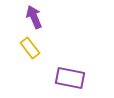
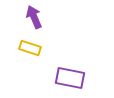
yellow rectangle: rotated 35 degrees counterclockwise
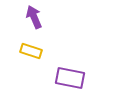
yellow rectangle: moved 1 px right, 3 px down
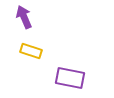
purple arrow: moved 10 px left
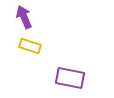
yellow rectangle: moved 1 px left, 5 px up
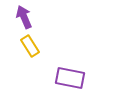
yellow rectangle: rotated 40 degrees clockwise
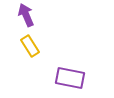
purple arrow: moved 2 px right, 2 px up
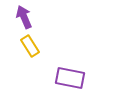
purple arrow: moved 2 px left, 2 px down
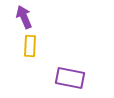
yellow rectangle: rotated 35 degrees clockwise
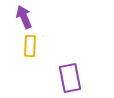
purple rectangle: rotated 68 degrees clockwise
